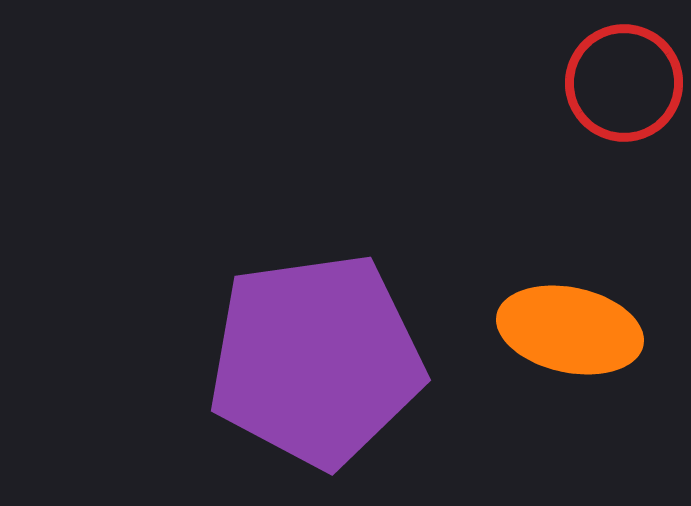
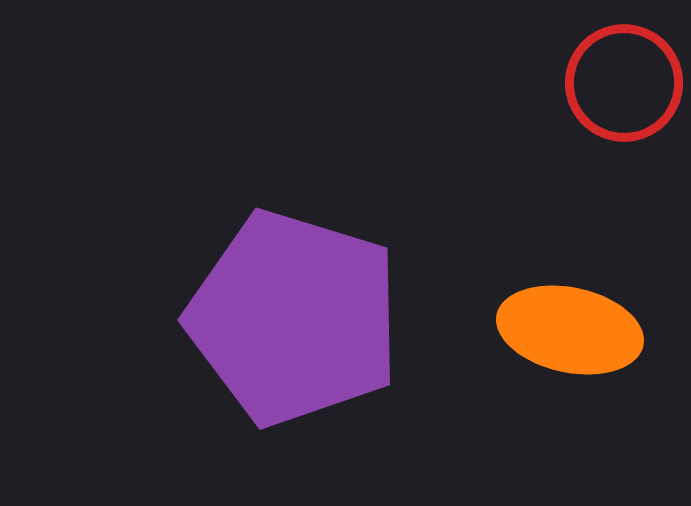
purple pentagon: moved 22 px left, 42 px up; rotated 25 degrees clockwise
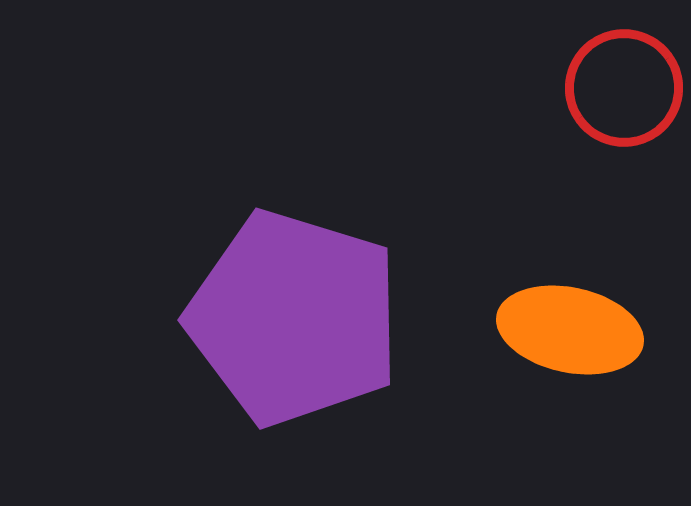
red circle: moved 5 px down
